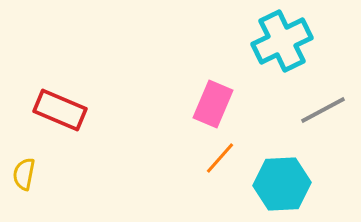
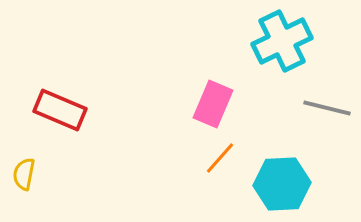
gray line: moved 4 px right, 2 px up; rotated 42 degrees clockwise
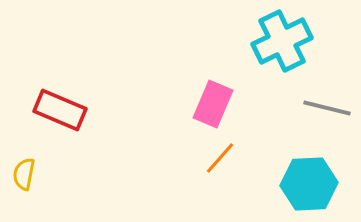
cyan hexagon: moved 27 px right
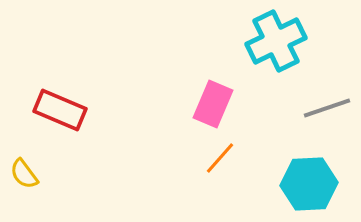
cyan cross: moved 6 px left
gray line: rotated 33 degrees counterclockwise
yellow semicircle: rotated 48 degrees counterclockwise
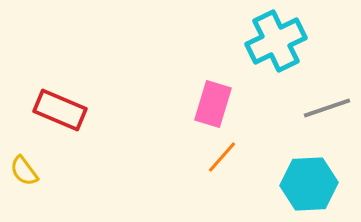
pink rectangle: rotated 6 degrees counterclockwise
orange line: moved 2 px right, 1 px up
yellow semicircle: moved 3 px up
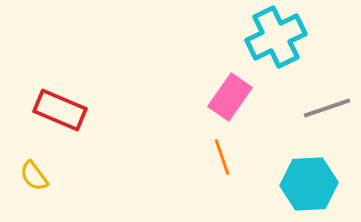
cyan cross: moved 4 px up
pink rectangle: moved 17 px right, 7 px up; rotated 18 degrees clockwise
orange line: rotated 60 degrees counterclockwise
yellow semicircle: moved 10 px right, 5 px down
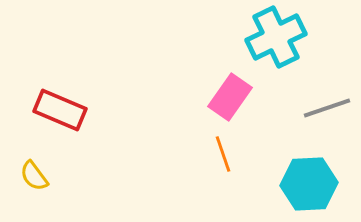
orange line: moved 1 px right, 3 px up
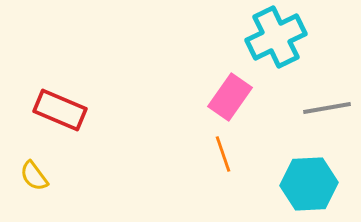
gray line: rotated 9 degrees clockwise
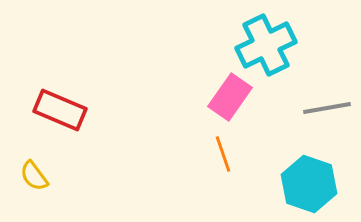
cyan cross: moved 10 px left, 8 px down
cyan hexagon: rotated 22 degrees clockwise
